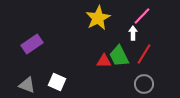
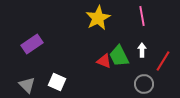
pink line: rotated 54 degrees counterclockwise
white arrow: moved 9 px right, 17 px down
red line: moved 19 px right, 7 px down
red triangle: rotated 21 degrees clockwise
gray triangle: rotated 24 degrees clockwise
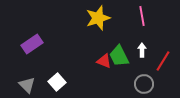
yellow star: rotated 10 degrees clockwise
white square: rotated 24 degrees clockwise
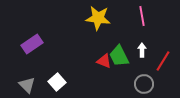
yellow star: rotated 25 degrees clockwise
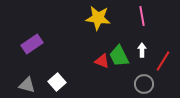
red triangle: moved 2 px left
gray triangle: rotated 30 degrees counterclockwise
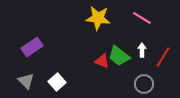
pink line: moved 2 px down; rotated 48 degrees counterclockwise
purple rectangle: moved 3 px down
green trapezoid: rotated 25 degrees counterclockwise
red line: moved 4 px up
gray triangle: moved 1 px left, 4 px up; rotated 30 degrees clockwise
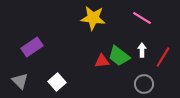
yellow star: moved 5 px left
red triangle: rotated 28 degrees counterclockwise
gray triangle: moved 6 px left
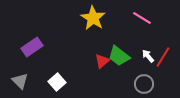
yellow star: rotated 25 degrees clockwise
white arrow: moved 6 px right, 6 px down; rotated 40 degrees counterclockwise
red triangle: rotated 35 degrees counterclockwise
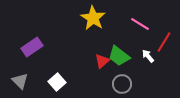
pink line: moved 2 px left, 6 px down
red line: moved 1 px right, 15 px up
gray circle: moved 22 px left
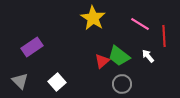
red line: moved 6 px up; rotated 35 degrees counterclockwise
